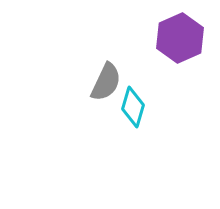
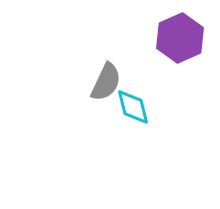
cyan diamond: rotated 30 degrees counterclockwise
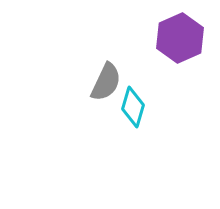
cyan diamond: rotated 30 degrees clockwise
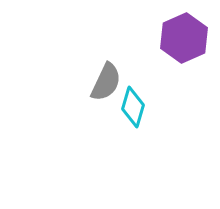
purple hexagon: moved 4 px right
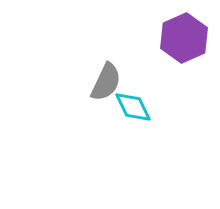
cyan diamond: rotated 42 degrees counterclockwise
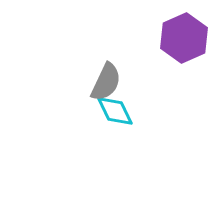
cyan diamond: moved 18 px left, 4 px down
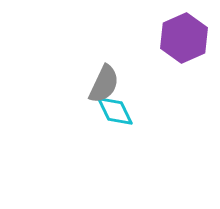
gray semicircle: moved 2 px left, 2 px down
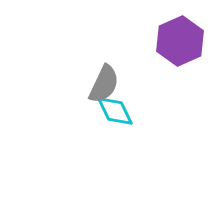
purple hexagon: moved 4 px left, 3 px down
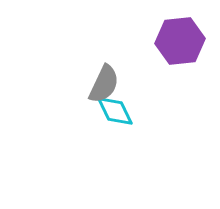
purple hexagon: rotated 18 degrees clockwise
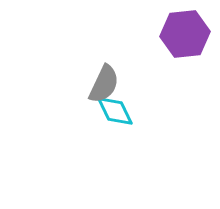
purple hexagon: moved 5 px right, 7 px up
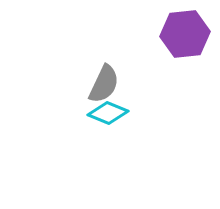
cyan diamond: moved 7 px left, 2 px down; rotated 42 degrees counterclockwise
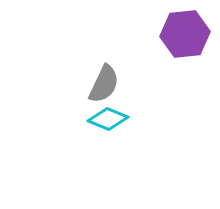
cyan diamond: moved 6 px down
